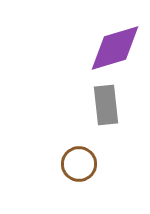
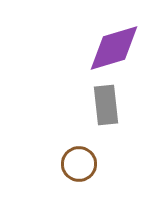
purple diamond: moved 1 px left
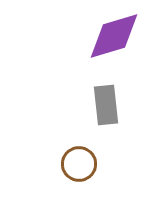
purple diamond: moved 12 px up
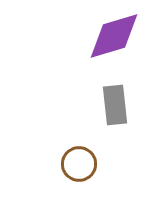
gray rectangle: moved 9 px right
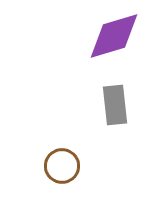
brown circle: moved 17 px left, 2 px down
